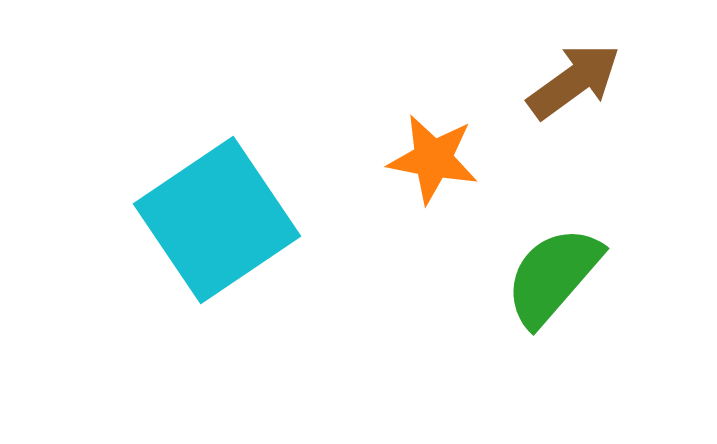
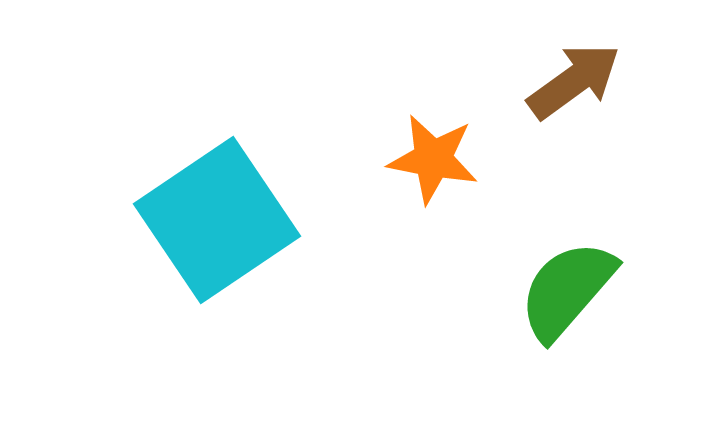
green semicircle: moved 14 px right, 14 px down
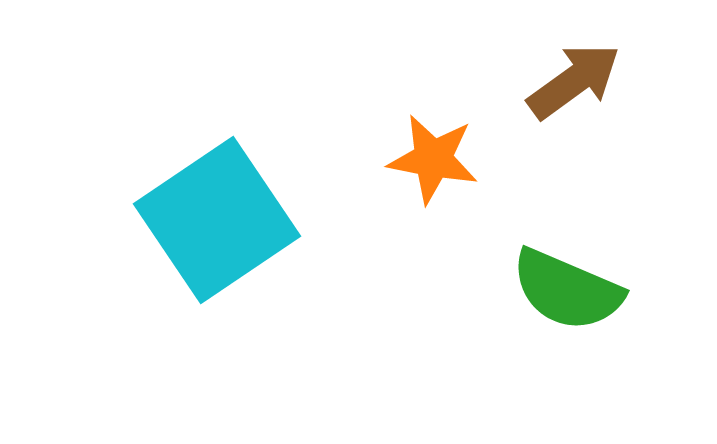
green semicircle: rotated 108 degrees counterclockwise
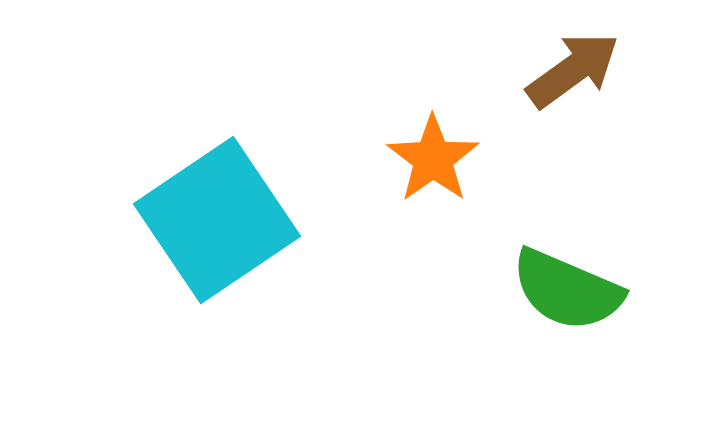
brown arrow: moved 1 px left, 11 px up
orange star: rotated 26 degrees clockwise
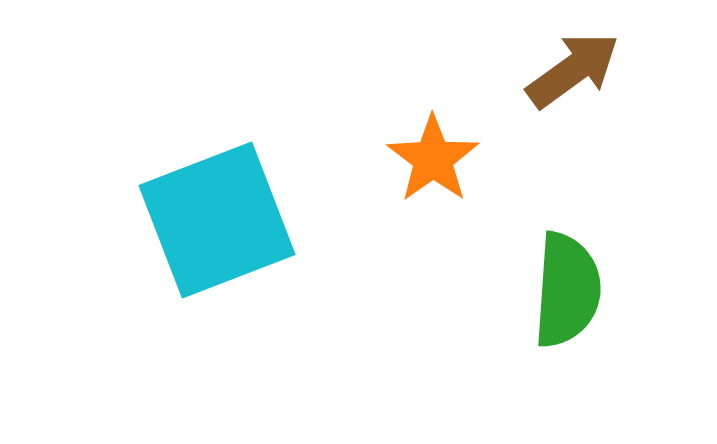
cyan square: rotated 13 degrees clockwise
green semicircle: rotated 109 degrees counterclockwise
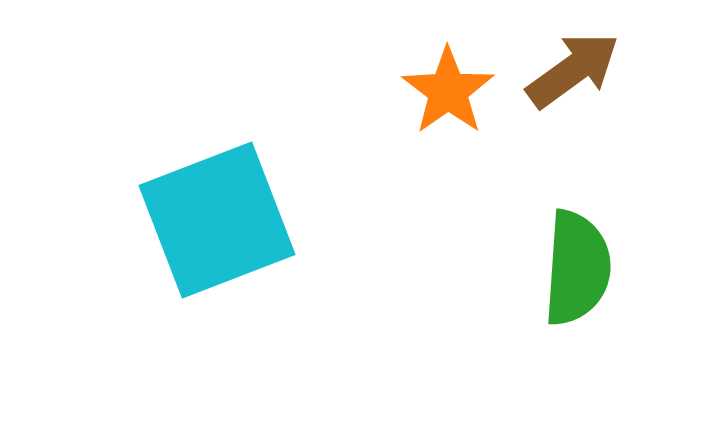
orange star: moved 15 px right, 68 px up
green semicircle: moved 10 px right, 22 px up
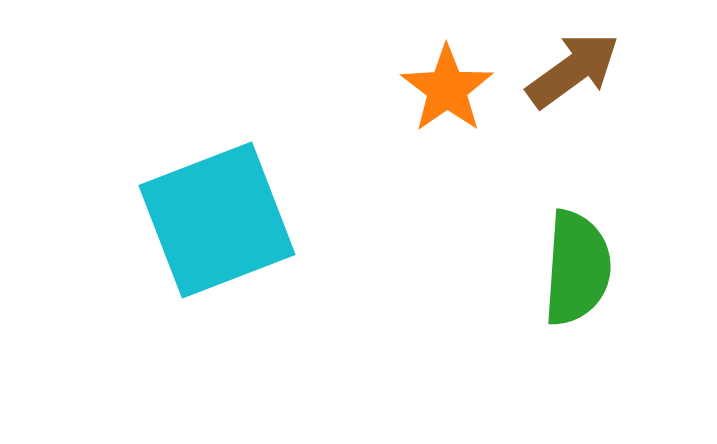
orange star: moved 1 px left, 2 px up
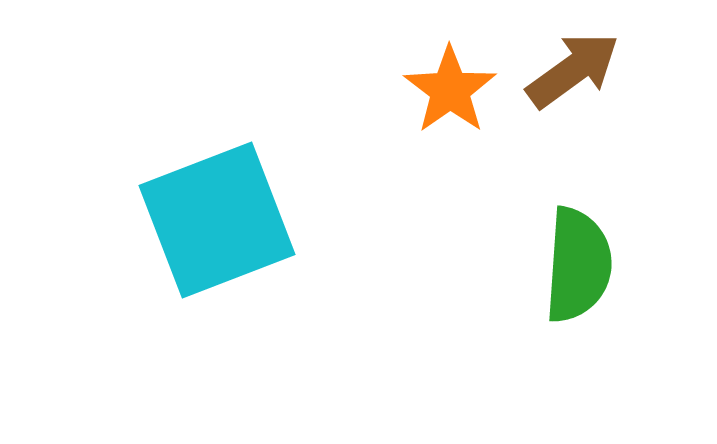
orange star: moved 3 px right, 1 px down
green semicircle: moved 1 px right, 3 px up
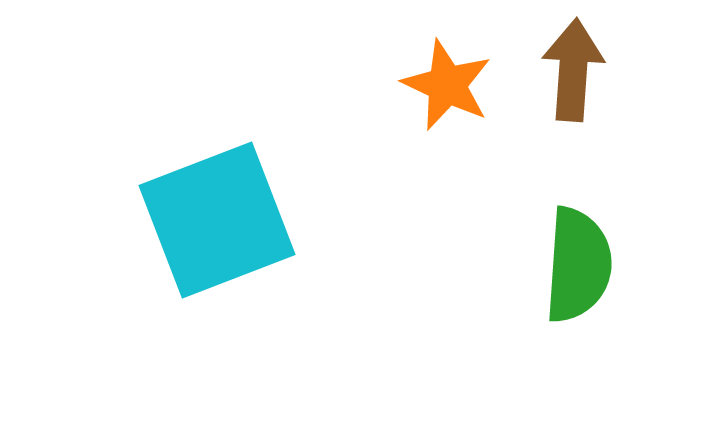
brown arrow: rotated 50 degrees counterclockwise
orange star: moved 3 px left, 5 px up; rotated 12 degrees counterclockwise
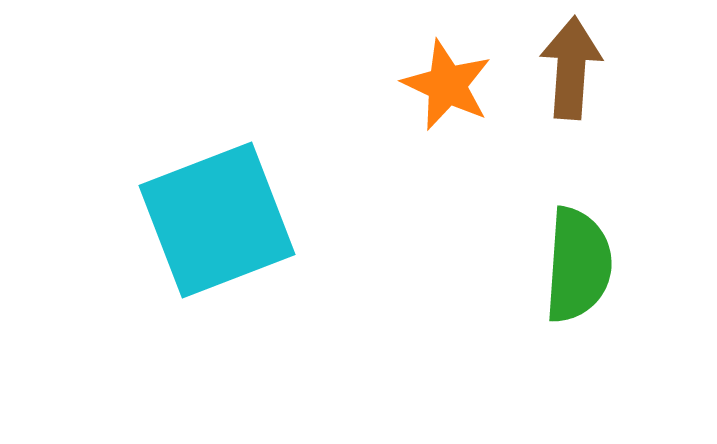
brown arrow: moved 2 px left, 2 px up
